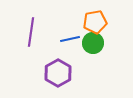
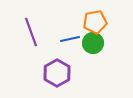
purple line: rotated 28 degrees counterclockwise
purple hexagon: moved 1 px left
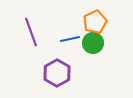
orange pentagon: rotated 15 degrees counterclockwise
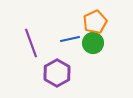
purple line: moved 11 px down
